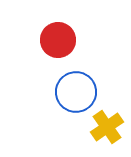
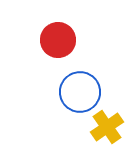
blue circle: moved 4 px right
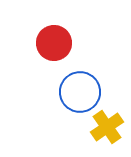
red circle: moved 4 px left, 3 px down
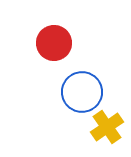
blue circle: moved 2 px right
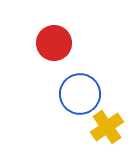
blue circle: moved 2 px left, 2 px down
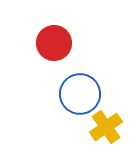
yellow cross: moved 1 px left
